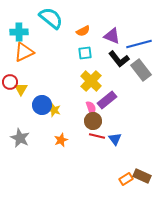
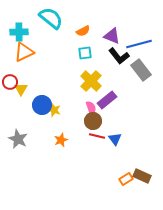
black L-shape: moved 3 px up
gray star: moved 2 px left, 1 px down
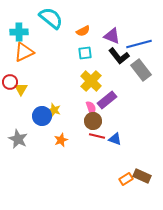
blue circle: moved 11 px down
blue triangle: rotated 32 degrees counterclockwise
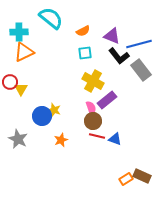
yellow cross: moved 2 px right; rotated 15 degrees counterclockwise
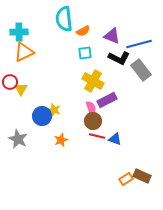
cyan semicircle: moved 13 px right, 1 px down; rotated 135 degrees counterclockwise
black L-shape: moved 2 px down; rotated 25 degrees counterclockwise
purple rectangle: rotated 12 degrees clockwise
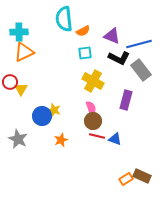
purple rectangle: moved 19 px right; rotated 48 degrees counterclockwise
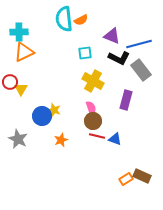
orange semicircle: moved 2 px left, 11 px up
